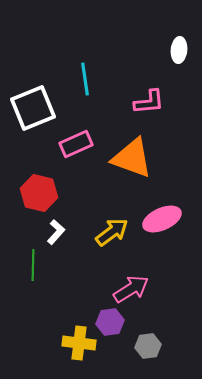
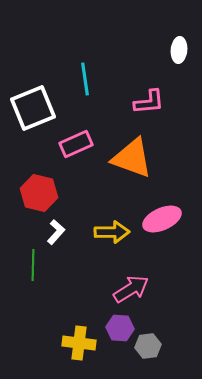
yellow arrow: rotated 36 degrees clockwise
purple hexagon: moved 10 px right, 6 px down; rotated 12 degrees clockwise
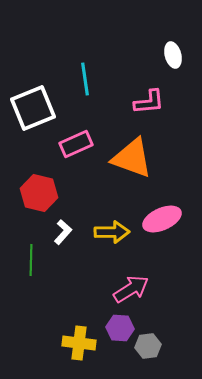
white ellipse: moved 6 px left, 5 px down; rotated 20 degrees counterclockwise
white L-shape: moved 7 px right
green line: moved 2 px left, 5 px up
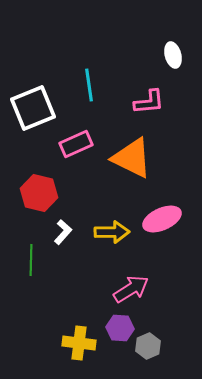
cyan line: moved 4 px right, 6 px down
orange triangle: rotated 6 degrees clockwise
gray hexagon: rotated 15 degrees counterclockwise
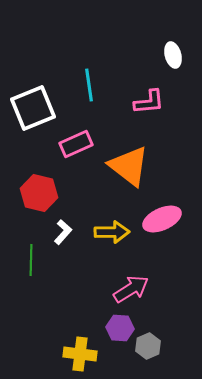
orange triangle: moved 3 px left, 8 px down; rotated 12 degrees clockwise
yellow cross: moved 1 px right, 11 px down
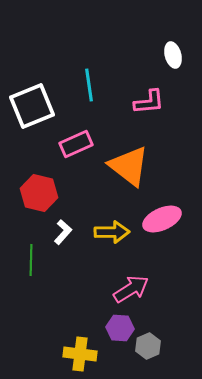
white square: moved 1 px left, 2 px up
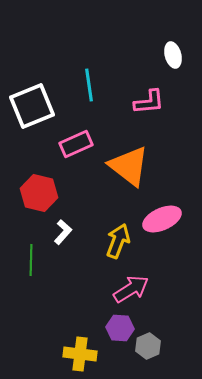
yellow arrow: moved 6 px right, 9 px down; rotated 68 degrees counterclockwise
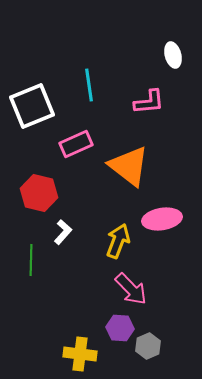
pink ellipse: rotated 15 degrees clockwise
pink arrow: rotated 78 degrees clockwise
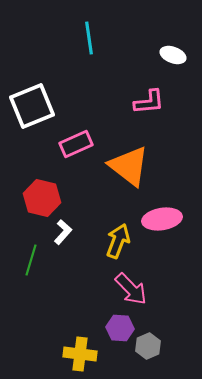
white ellipse: rotated 55 degrees counterclockwise
cyan line: moved 47 px up
red hexagon: moved 3 px right, 5 px down
green line: rotated 16 degrees clockwise
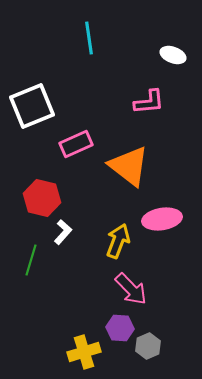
yellow cross: moved 4 px right, 2 px up; rotated 24 degrees counterclockwise
